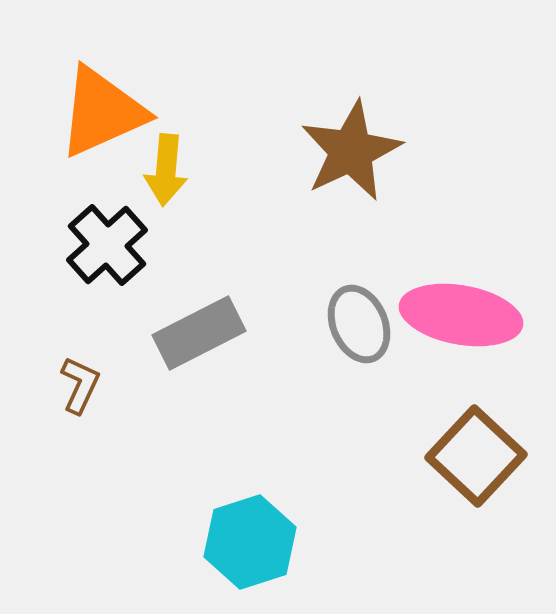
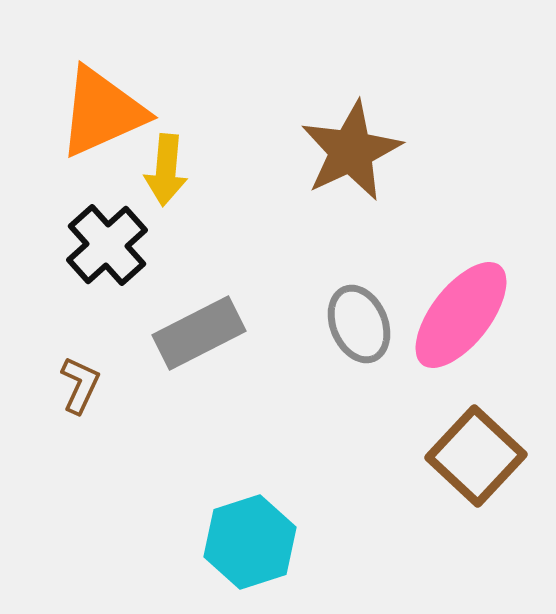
pink ellipse: rotated 62 degrees counterclockwise
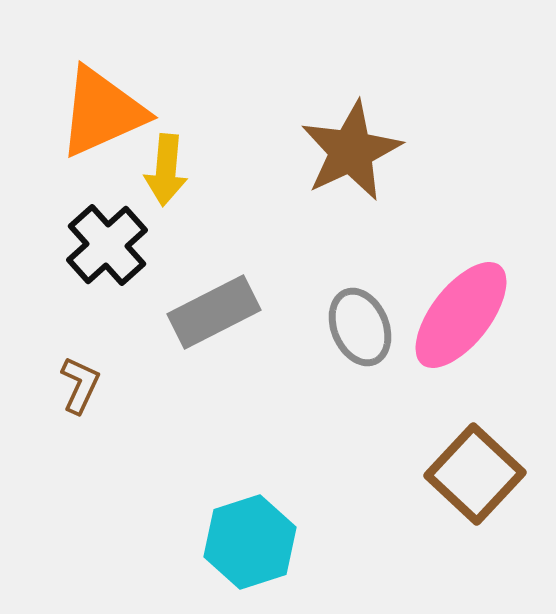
gray ellipse: moved 1 px right, 3 px down
gray rectangle: moved 15 px right, 21 px up
brown square: moved 1 px left, 18 px down
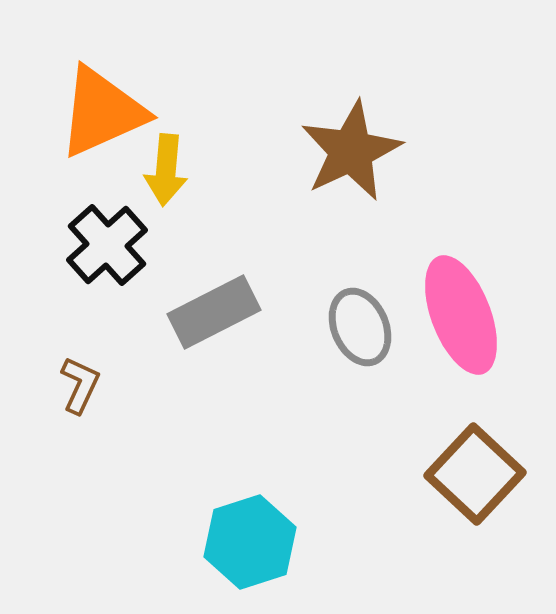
pink ellipse: rotated 59 degrees counterclockwise
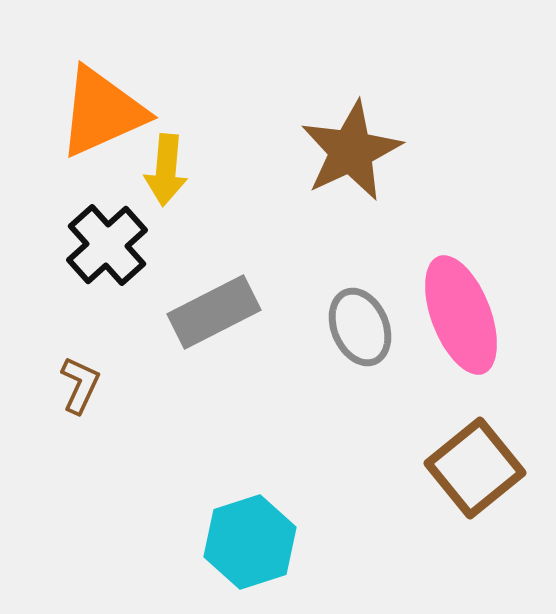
brown square: moved 6 px up; rotated 8 degrees clockwise
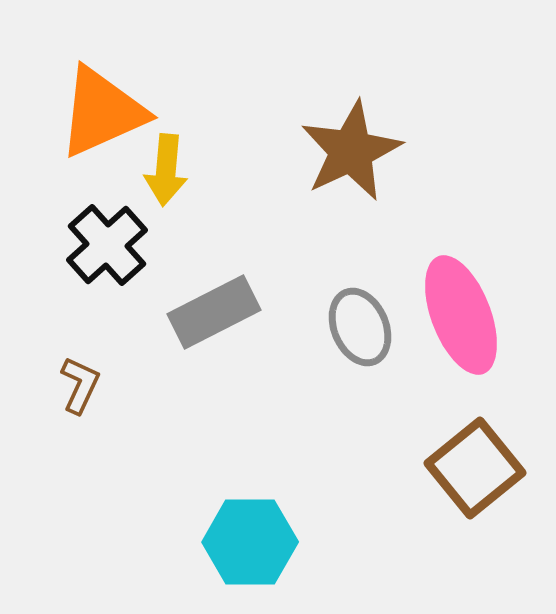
cyan hexagon: rotated 18 degrees clockwise
